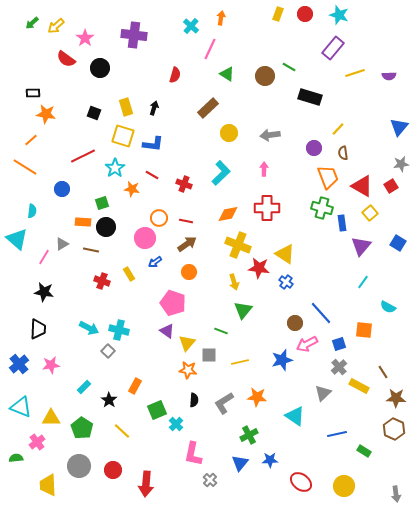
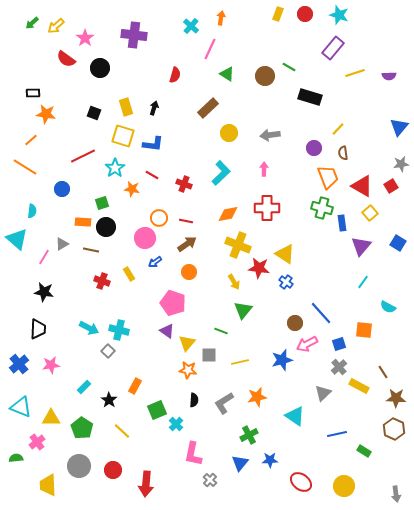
yellow arrow at (234, 282): rotated 14 degrees counterclockwise
orange star at (257, 397): rotated 18 degrees counterclockwise
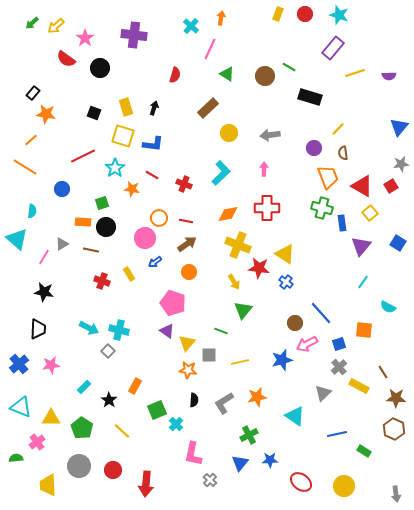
black rectangle at (33, 93): rotated 48 degrees counterclockwise
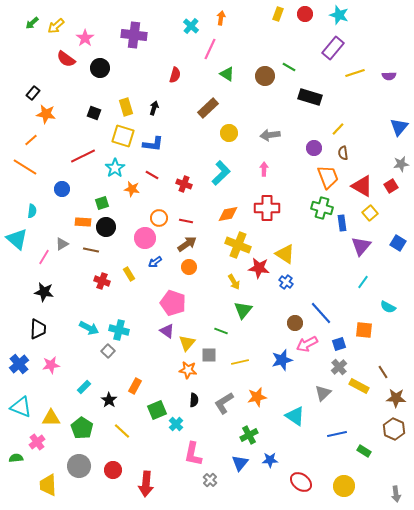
orange circle at (189, 272): moved 5 px up
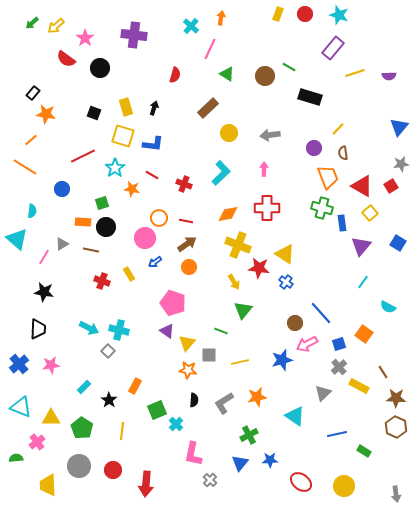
orange square at (364, 330): moved 4 px down; rotated 30 degrees clockwise
brown hexagon at (394, 429): moved 2 px right, 2 px up
yellow line at (122, 431): rotated 54 degrees clockwise
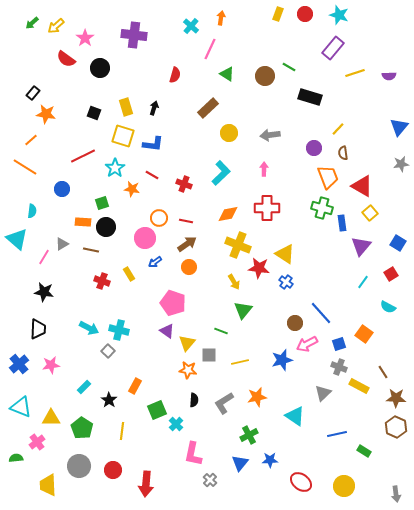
red square at (391, 186): moved 88 px down
gray cross at (339, 367): rotated 28 degrees counterclockwise
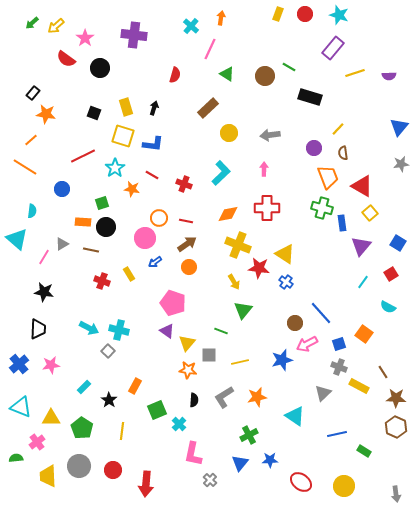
gray L-shape at (224, 403): moved 6 px up
cyan cross at (176, 424): moved 3 px right
yellow trapezoid at (48, 485): moved 9 px up
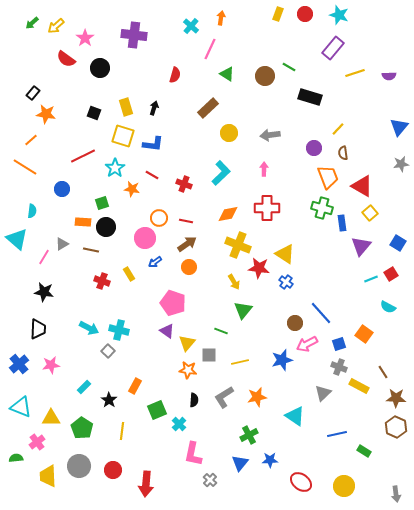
cyan line at (363, 282): moved 8 px right, 3 px up; rotated 32 degrees clockwise
